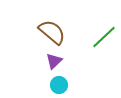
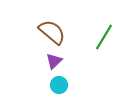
green line: rotated 16 degrees counterclockwise
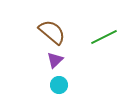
green line: rotated 32 degrees clockwise
purple triangle: moved 1 px right, 1 px up
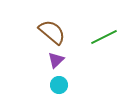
purple triangle: moved 1 px right
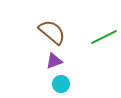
purple triangle: moved 2 px left, 1 px down; rotated 24 degrees clockwise
cyan circle: moved 2 px right, 1 px up
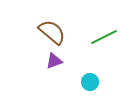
cyan circle: moved 29 px right, 2 px up
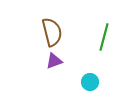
brown semicircle: rotated 36 degrees clockwise
green line: rotated 48 degrees counterclockwise
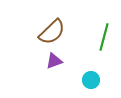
brown semicircle: rotated 60 degrees clockwise
cyan circle: moved 1 px right, 2 px up
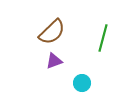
green line: moved 1 px left, 1 px down
cyan circle: moved 9 px left, 3 px down
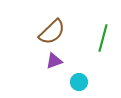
cyan circle: moved 3 px left, 1 px up
